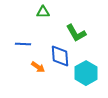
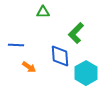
green L-shape: rotated 75 degrees clockwise
blue line: moved 7 px left, 1 px down
orange arrow: moved 9 px left
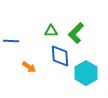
green triangle: moved 8 px right, 19 px down
blue line: moved 5 px left, 4 px up
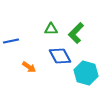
green triangle: moved 2 px up
blue line: rotated 14 degrees counterclockwise
blue diamond: rotated 25 degrees counterclockwise
cyan hexagon: rotated 15 degrees counterclockwise
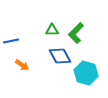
green triangle: moved 1 px right, 1 px down
orange arrow: moved 7 px left, 2 px up
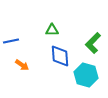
green L-shape: moved 17 px right, 10 px down
blue diamond: rotated 25 degrees clockwise
cyan hexagon: moved 2 px down
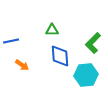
cyan hexagon: rotated 20 degrees counterclockwise
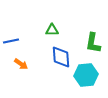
green L-shape: rotated 35 degrees counterclockwise
blue diamond: moved 1 px right, 1 px down
orange arrow: moved 1 px left, 1 px up
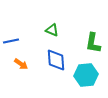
green triangle: rotated 24 degrees clockwise
blue diamond: moved 5 px left, 3 px down
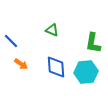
blue line: rotated 56 degrees clockwise
blue diamond: moved 7 px down
cyan hexagon: moved 3 px up
